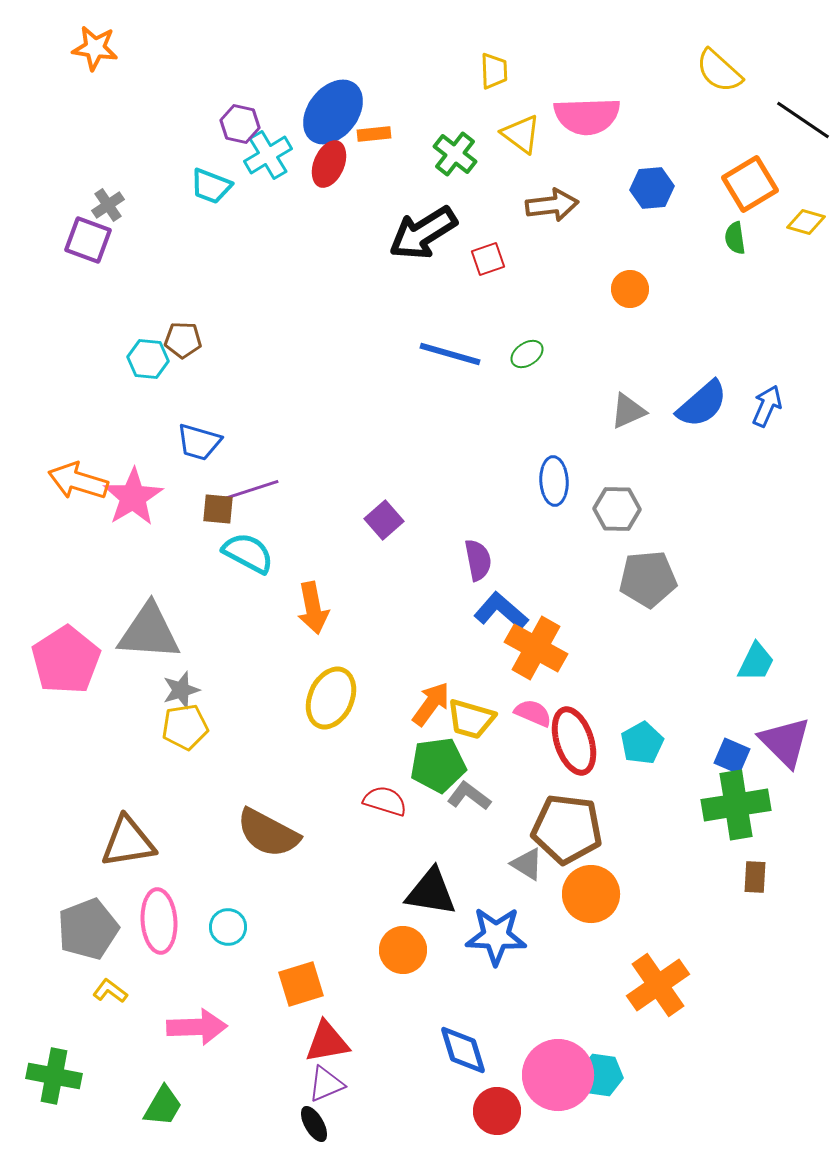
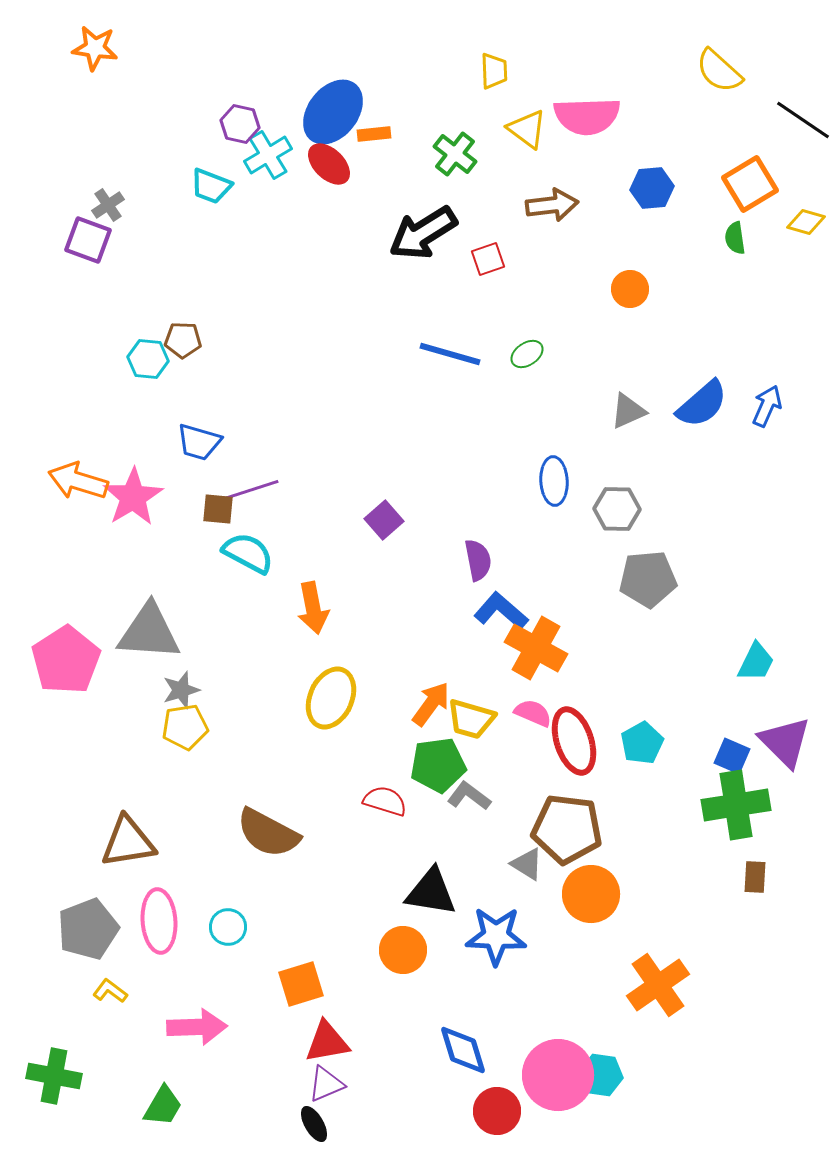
yellow triangle at (521, 134): moved 6 px right, 5 px up
red ellipse at (329, 164): rotated 69 degrees counterclockwise
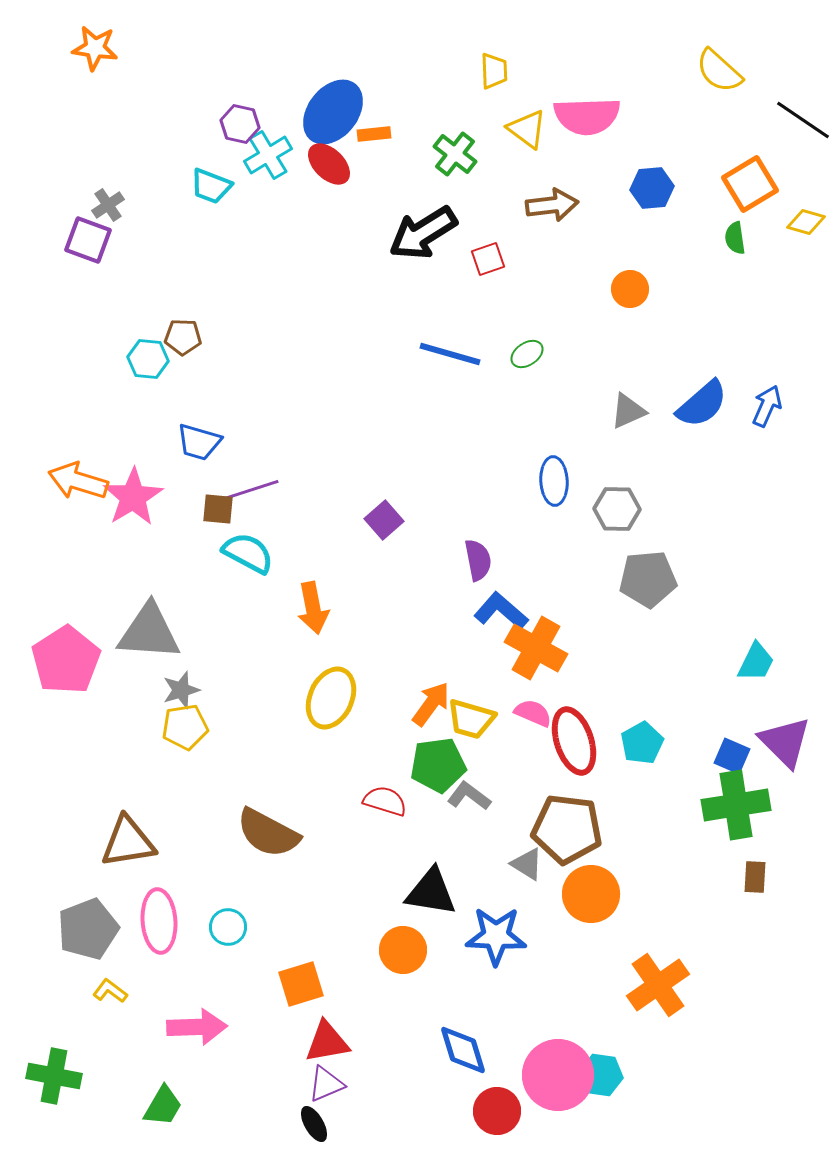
brown pentagon at (183, 340): moved 3 px up
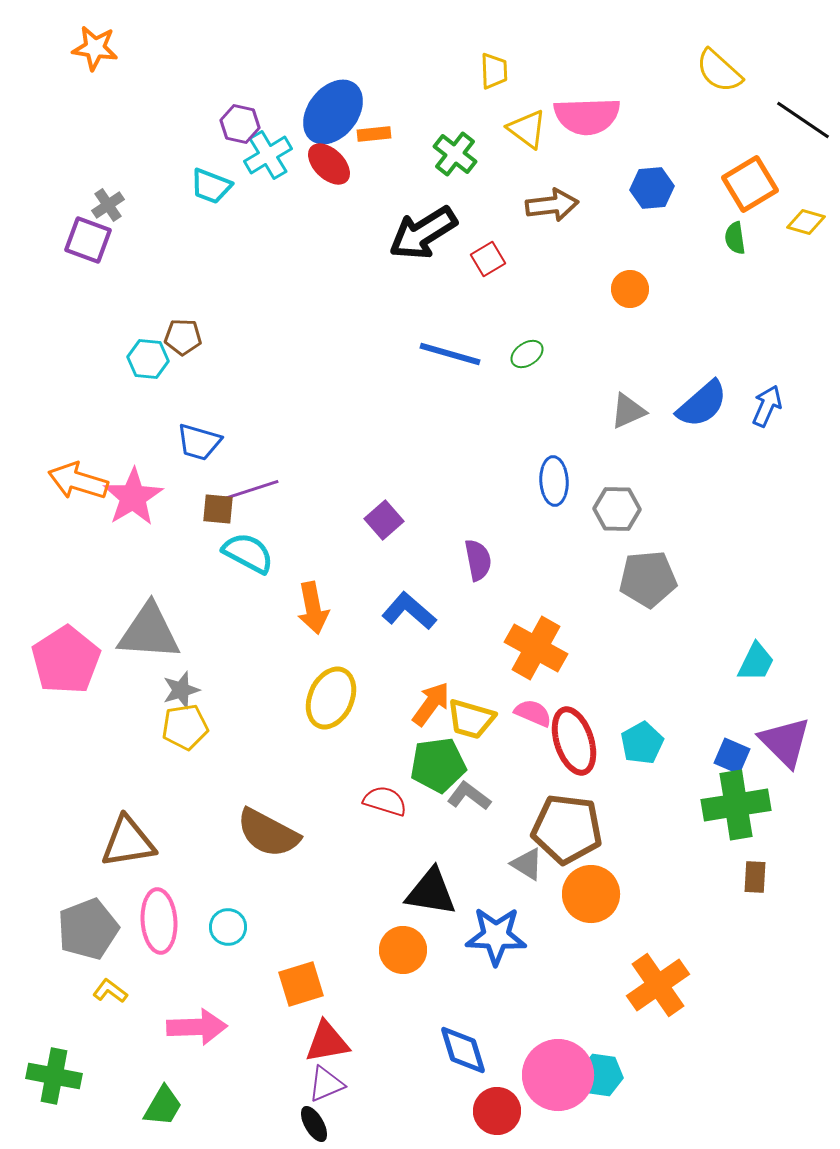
red square at (488, 259): rotated 12 degrees counterclockwise
blue L-shape at (501, 611): moved 92 px left
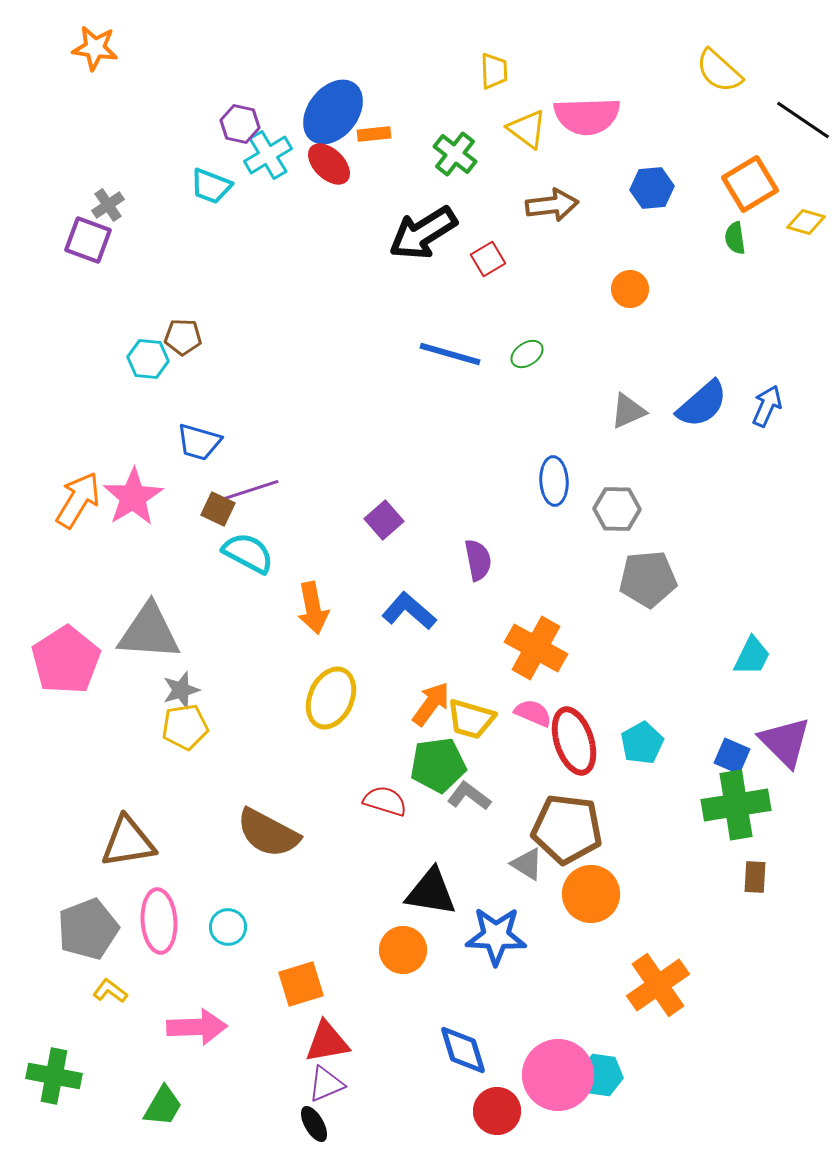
orange arrow at (78, 481): moved 19 px down; rotated 104 degrees clockwise
brown square at (218, 509): rotated 20 degrees clockwise
cyan trapezoid at (756, 662): moved 4 px left, 6 px up
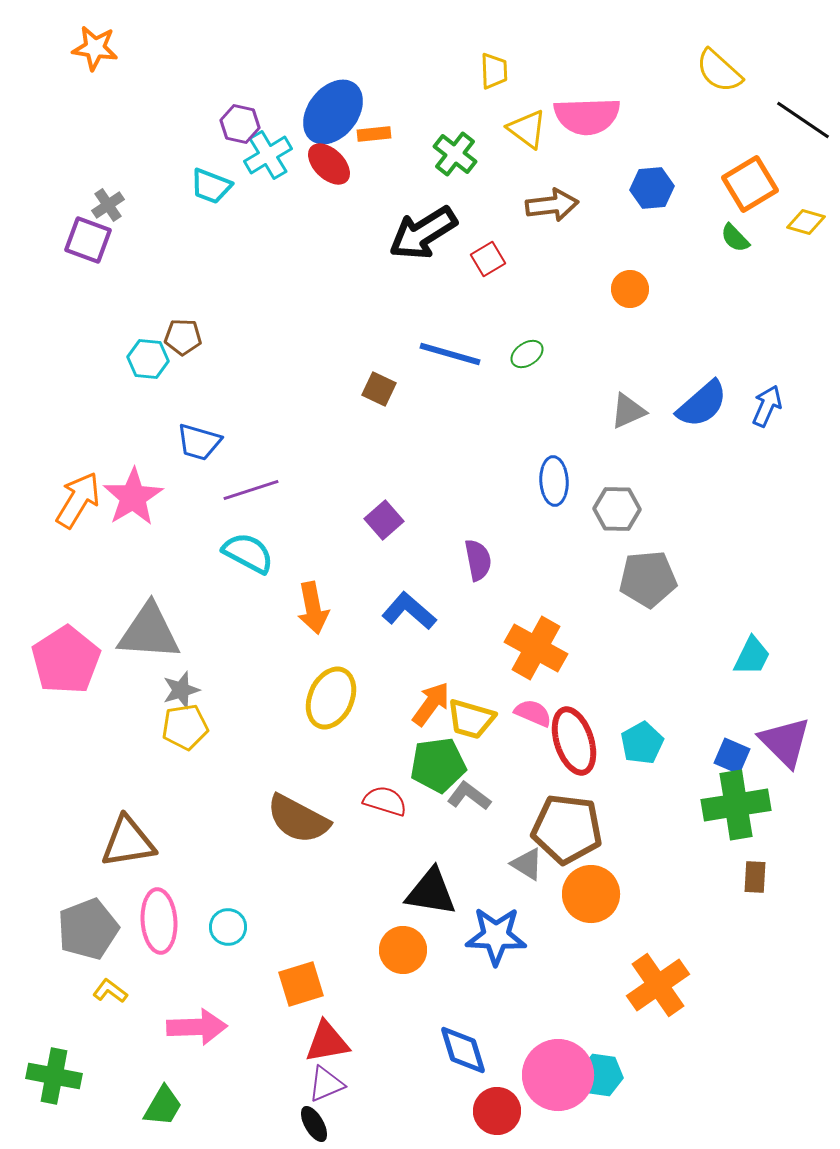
green semicircle at (735, 238): rotated 36 degrees counterclockwise
brown square at (218, 509): moved 161 px right, 120 px up
brown semicircle at (268, 833): moved 30 px right, 14 px up
